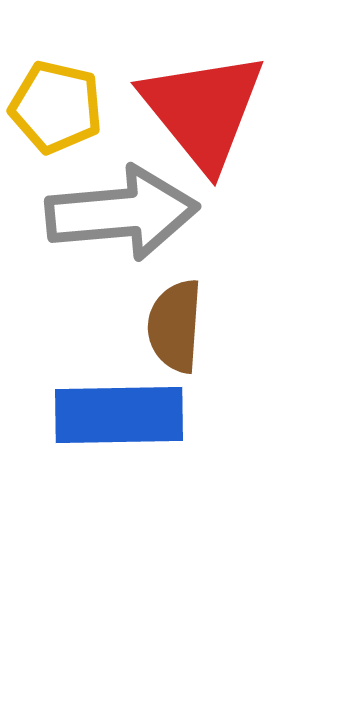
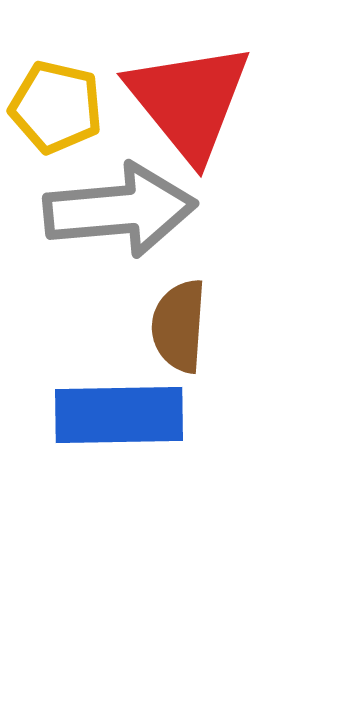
red triangle: moved 14 px left, 9 px up
gray arrow: moved 2 px left, 3 px up
brown semicircle: moved 4 px right
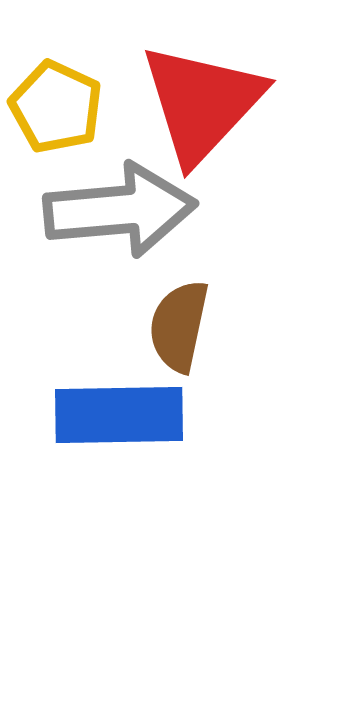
red triangle: moved 13 px right, 2 px down; rotated 22 degrees clockwise
yellow pentagon: rotated 12 degrees clockwise
brown semicircle: rotated 8 degrees clockwise
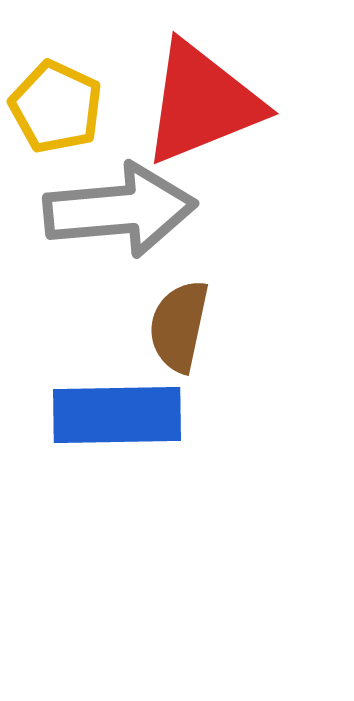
red triangle: rotated 25 degrees clockwise
blue rectangle: moved 2 px left
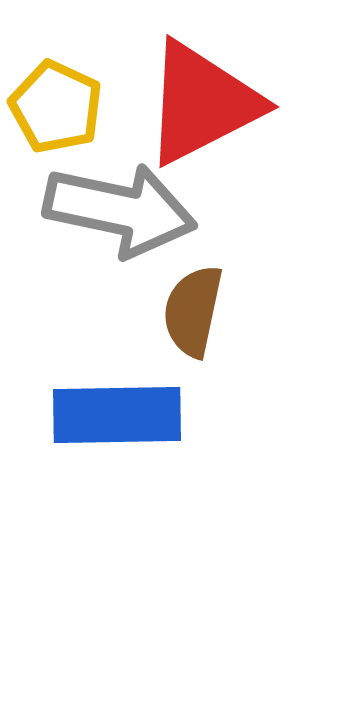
red triangle: rotated 5 degrees counterclockwise
gray arrow: rotated 17 degrees clockwise
brown semicircle: moved 14 px right, 15 px up
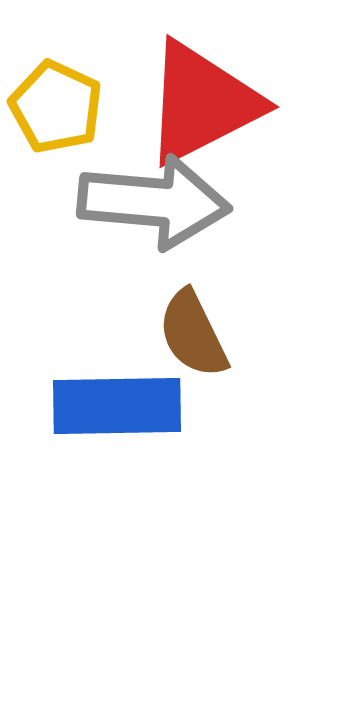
gray arrow: moved 34 px right, 8 px up; rotated 7 degrees counterclockwise
brown semicircle: moved 23 px down; rotated 38 degrees counterclockwise
blue rectangle: moved 9 px up
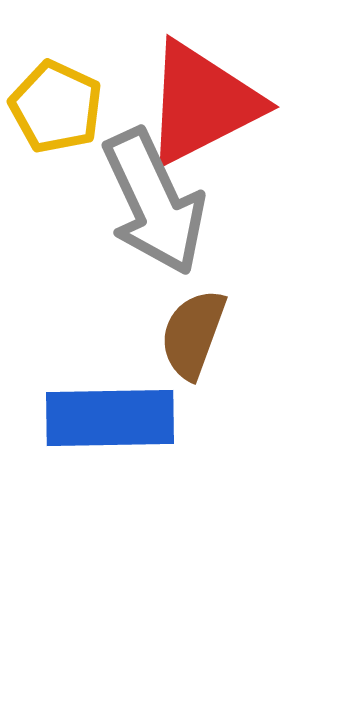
gray arrow: rotated 60 degrees clockwise
brown semicircle: rotated 46 degrees clockwise
blue rectangle: moved 7 px left, 12 px down
